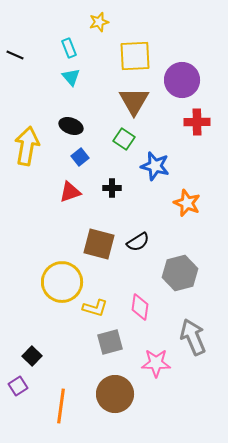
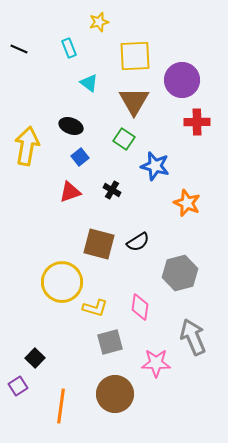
black line: moved 4 px right, 6 px up
cyan triangle: moved 18 px right, 6 px down; rotated 12 degrees counterclockwise
black cross: moved 2 px down; rotated 30 degrees clockwise
black square: moved 3 px right, 2 px down
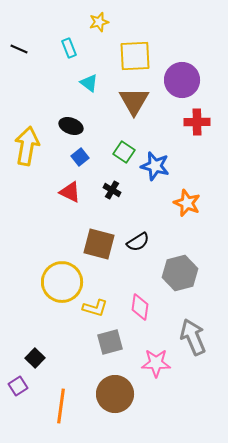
green square: moved 13 px down
red triangle: rotated 45 degrees clockwise
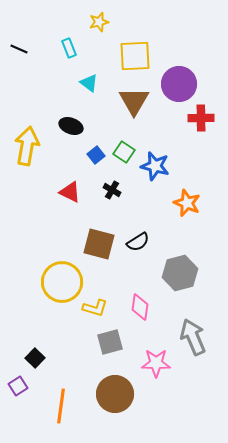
purple circle: moved 3 px left, 4 px down
red cross: moved 4 px right, 4 px up
blue square: moved 16 px right, 2 px up
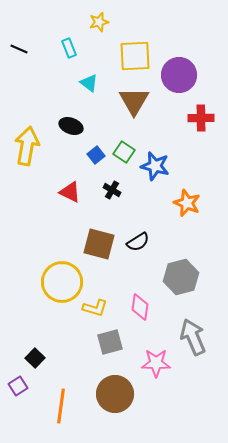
purple circle: moved 9 px up
gray hexagon: moved 1 px right, 4 px down
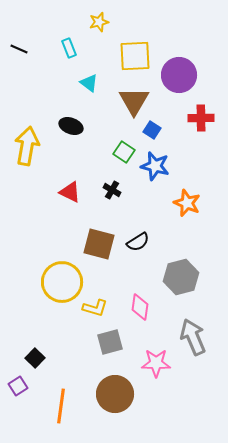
blue square: moved 56 px right, 25 px up; rotated 18 degrees counterclockwise
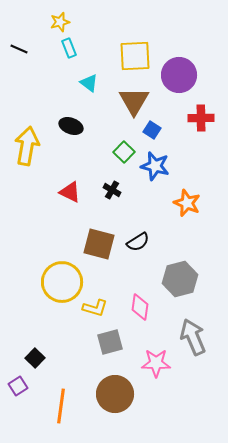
yellow star: moved 39 px left
green square: rotated 10 degrees clockwise
gray hexagon: moved 1 px left, 2 px down
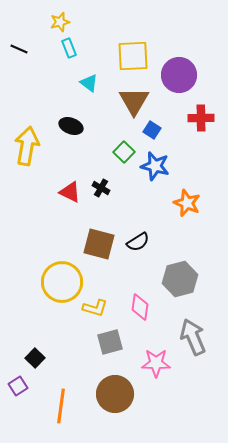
yellow square: moved 2 px left
black cross: moved 11 px left, 2 px up
